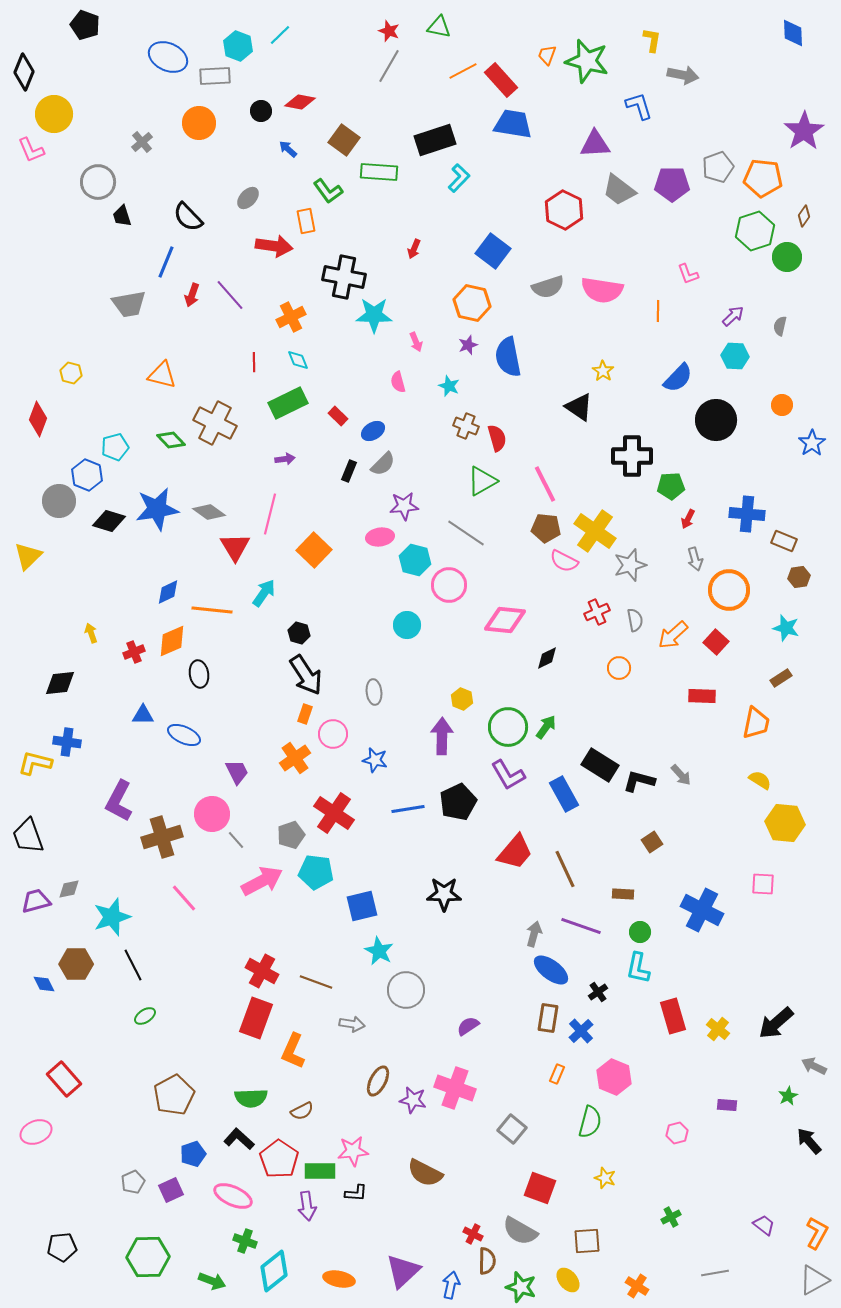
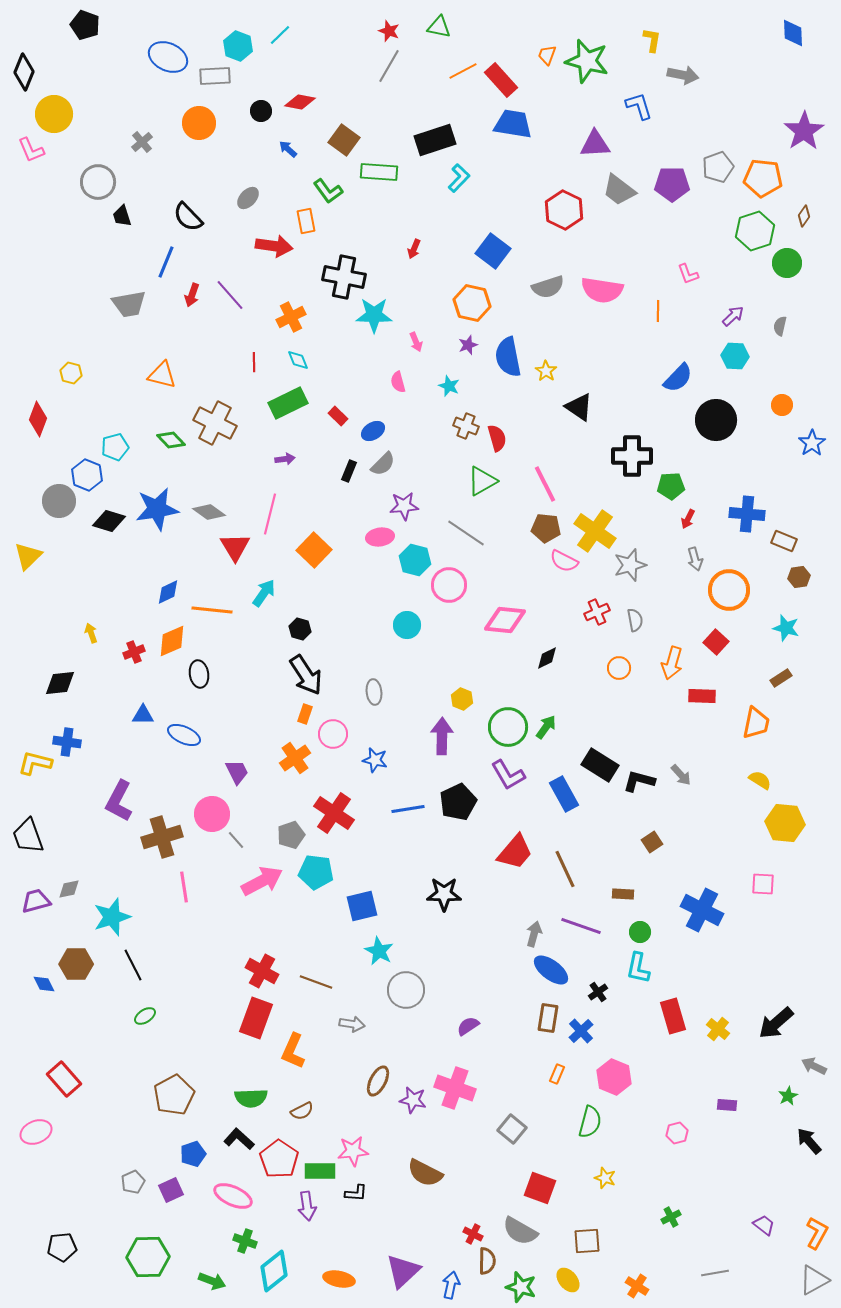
green circle at (787, 257): moved 6 px down
yellow star at (603, 371): moved 57 px left
black hexagon at (299, 633): moved 1 px right, 4 px up
orange arrow at (673, 635): moved 1 px left, 28 px down; rotated 32 degrees counterclockwise
pink line at (184, 898): moved 11 px up; rotated 32 degrees clockwise
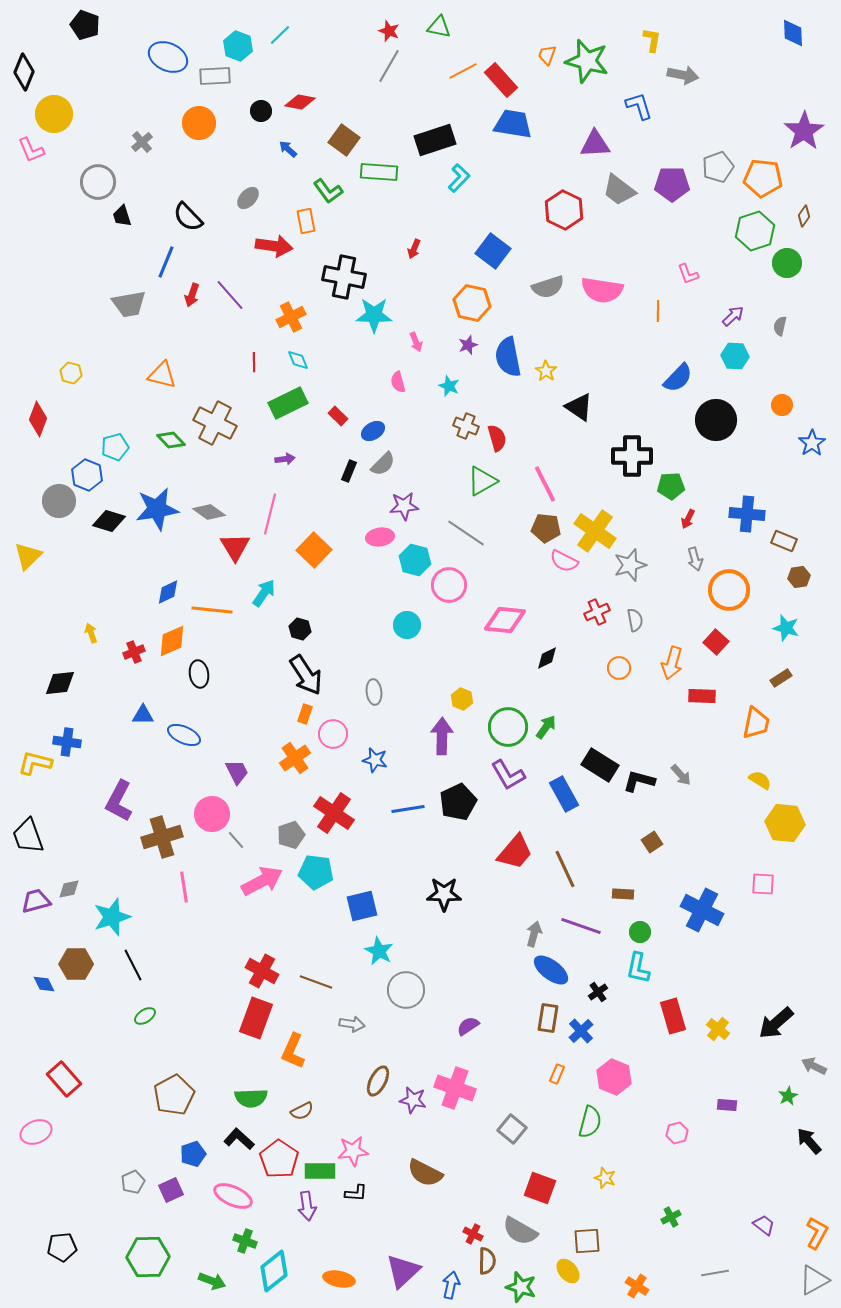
yellow ellipse at (568, 1280): moved 9 px up
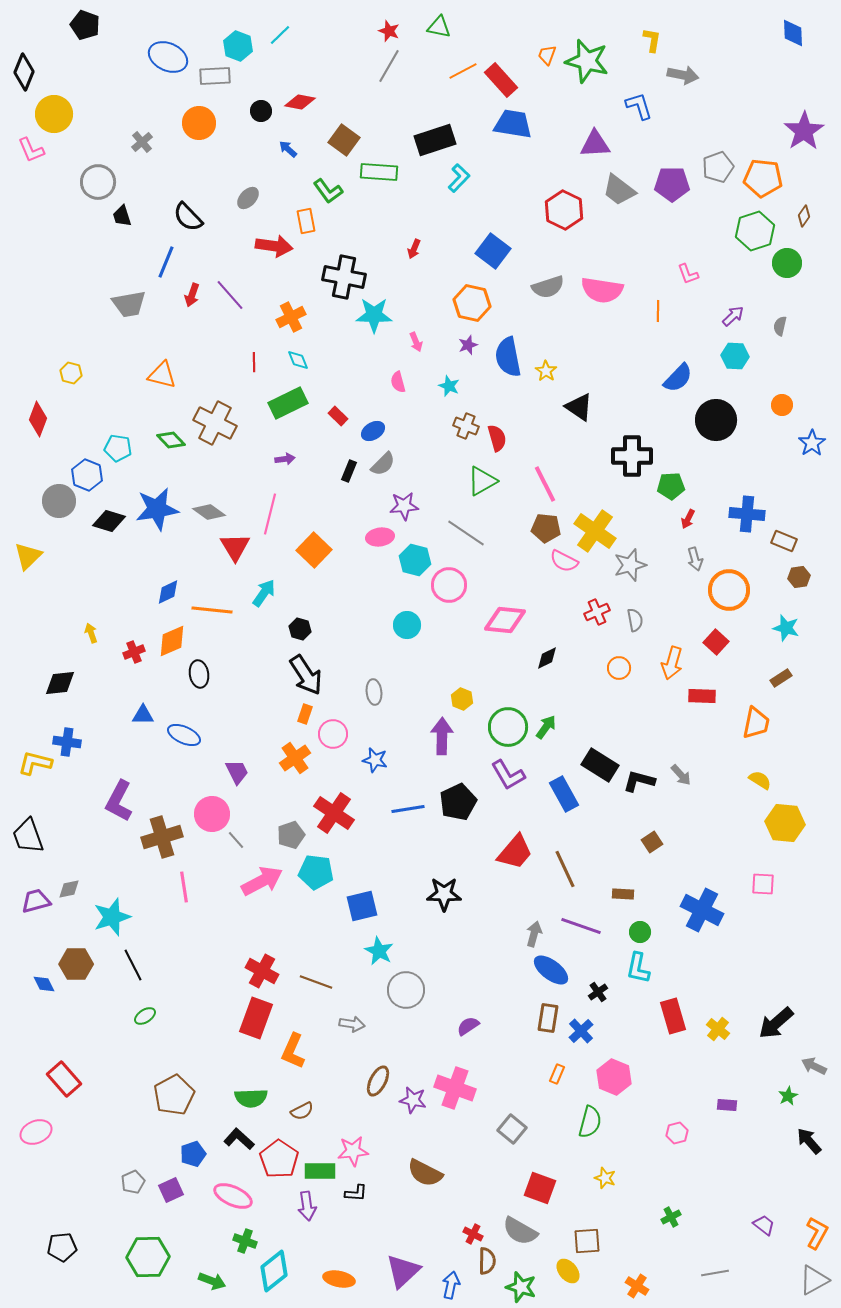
cyan pentagon at (115, 447): moved 3 px right, 1 px down; rotated 24 degrees clockwise
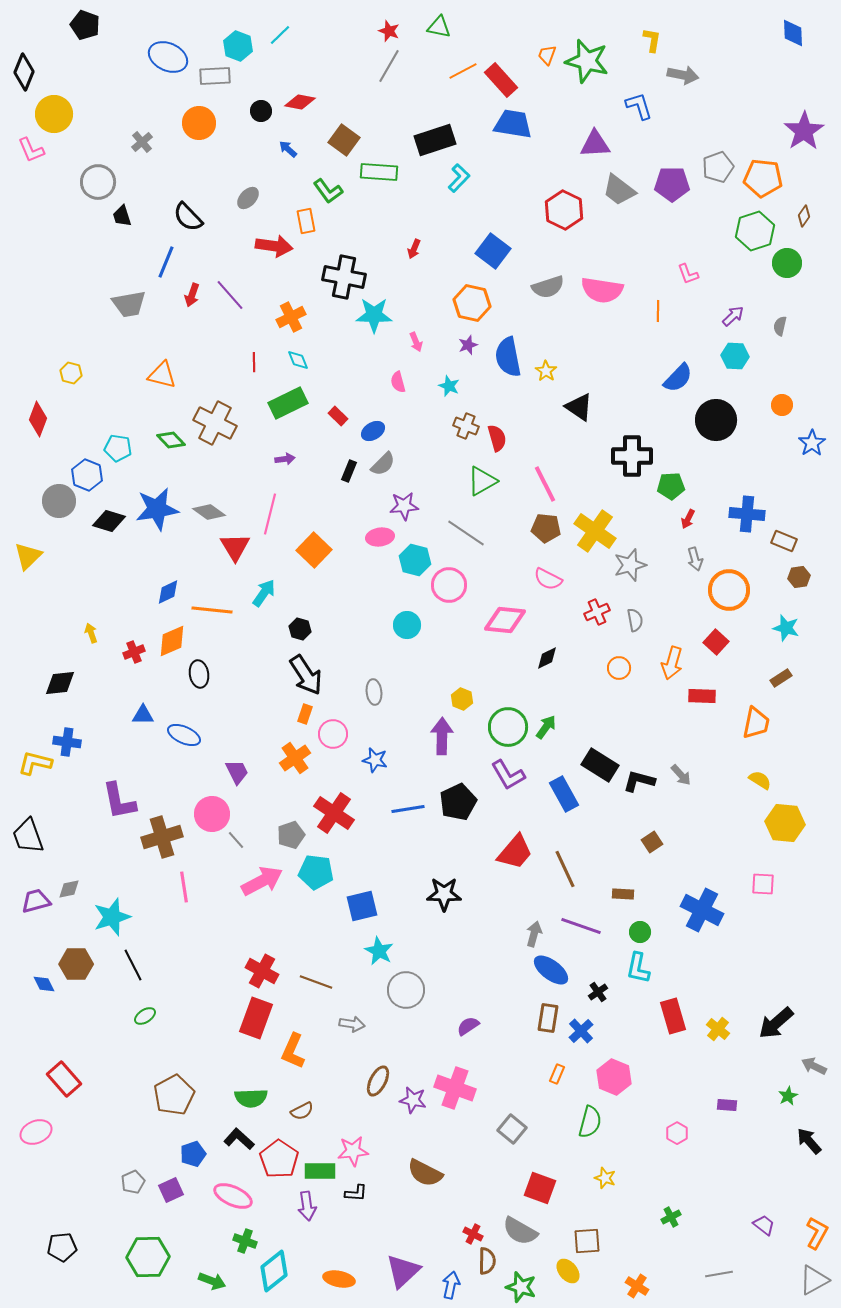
pink semicircle at (564, 561): moved 16 px left, 18 px down
purple L-shape at (119, 801): rotated 39 degrees counterclockwise
pink hexagon at (677, 1133): rotated 15 degrees counterclockwise
gray line at (715, 1273): moved 4 px right, 1 px down
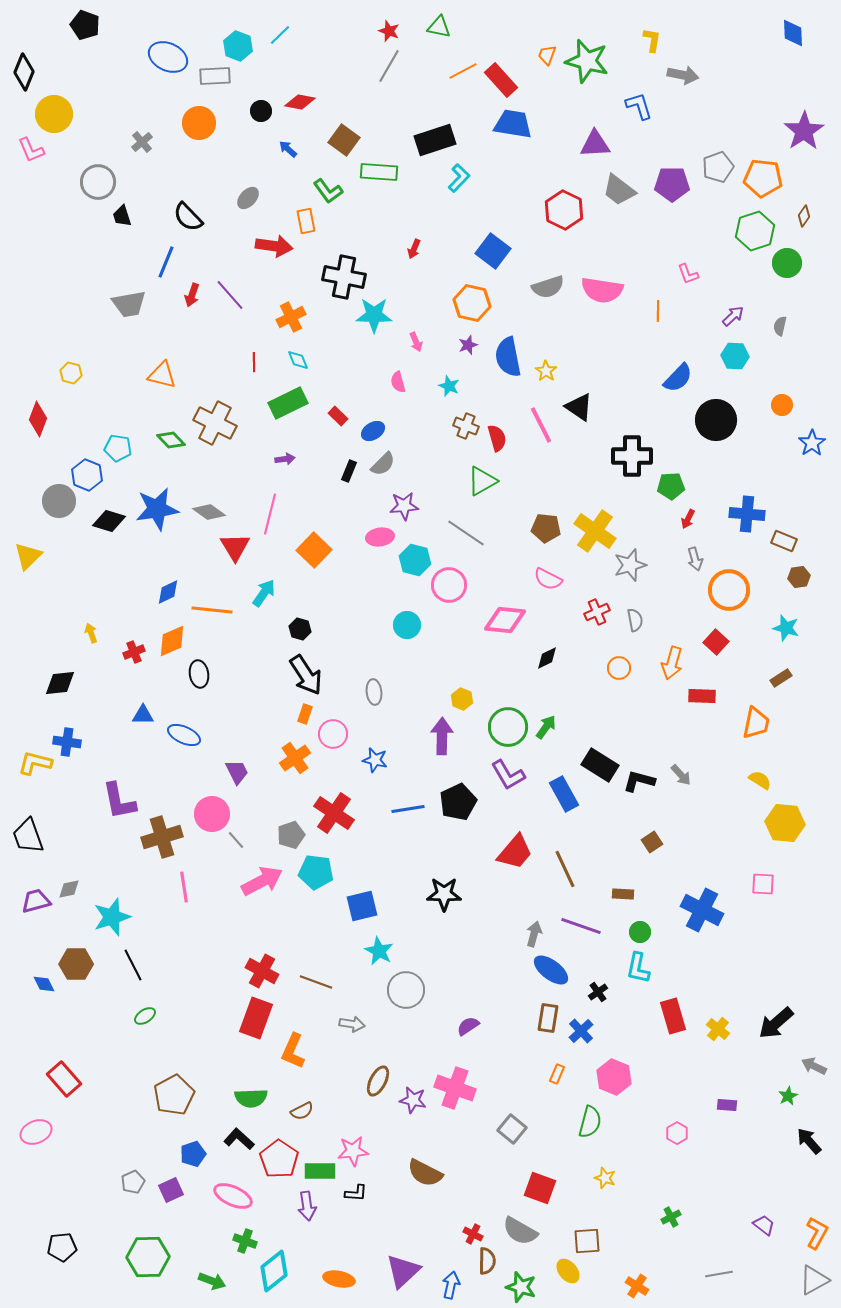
pink line at (545, 484): moved 4 px left, 59 px up
